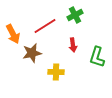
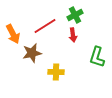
red arrow: moved 10 px up
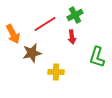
red line: moved 2 px up
red arrow: moved 1 px left, 2 px down
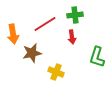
green cross: rotated 21 degrees clockwise
orange arrow: rotated 18 degrees clockwise
yellow cross: rotated 21 degrees clockwise
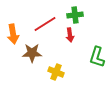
red arrow: moved 2 px left, 2 px up
brown star: rotated 12 degrees clockwise
